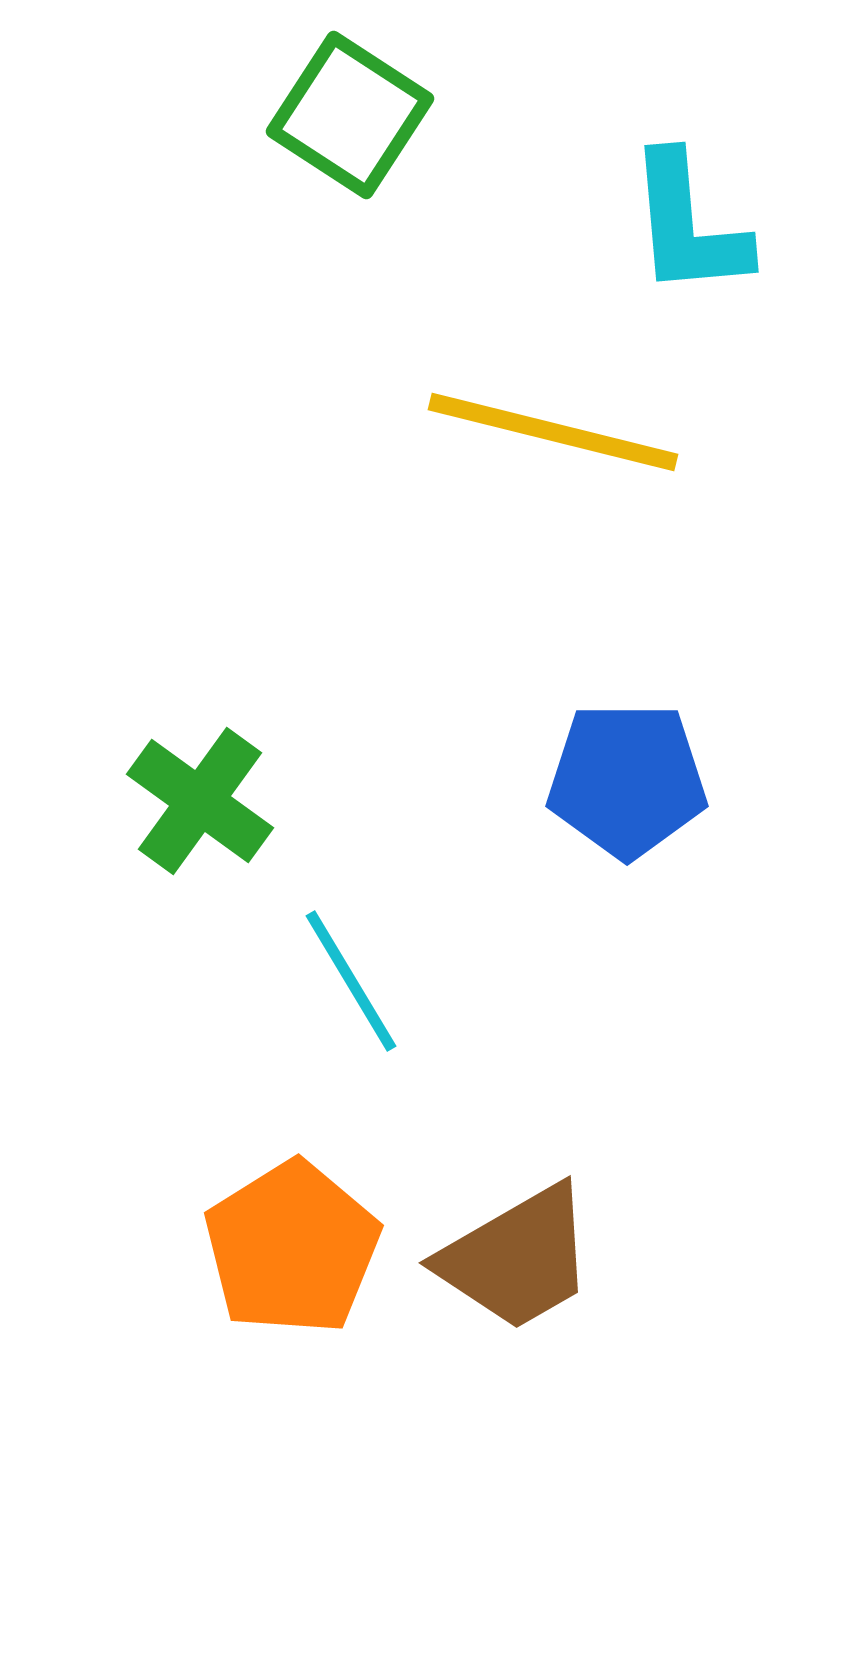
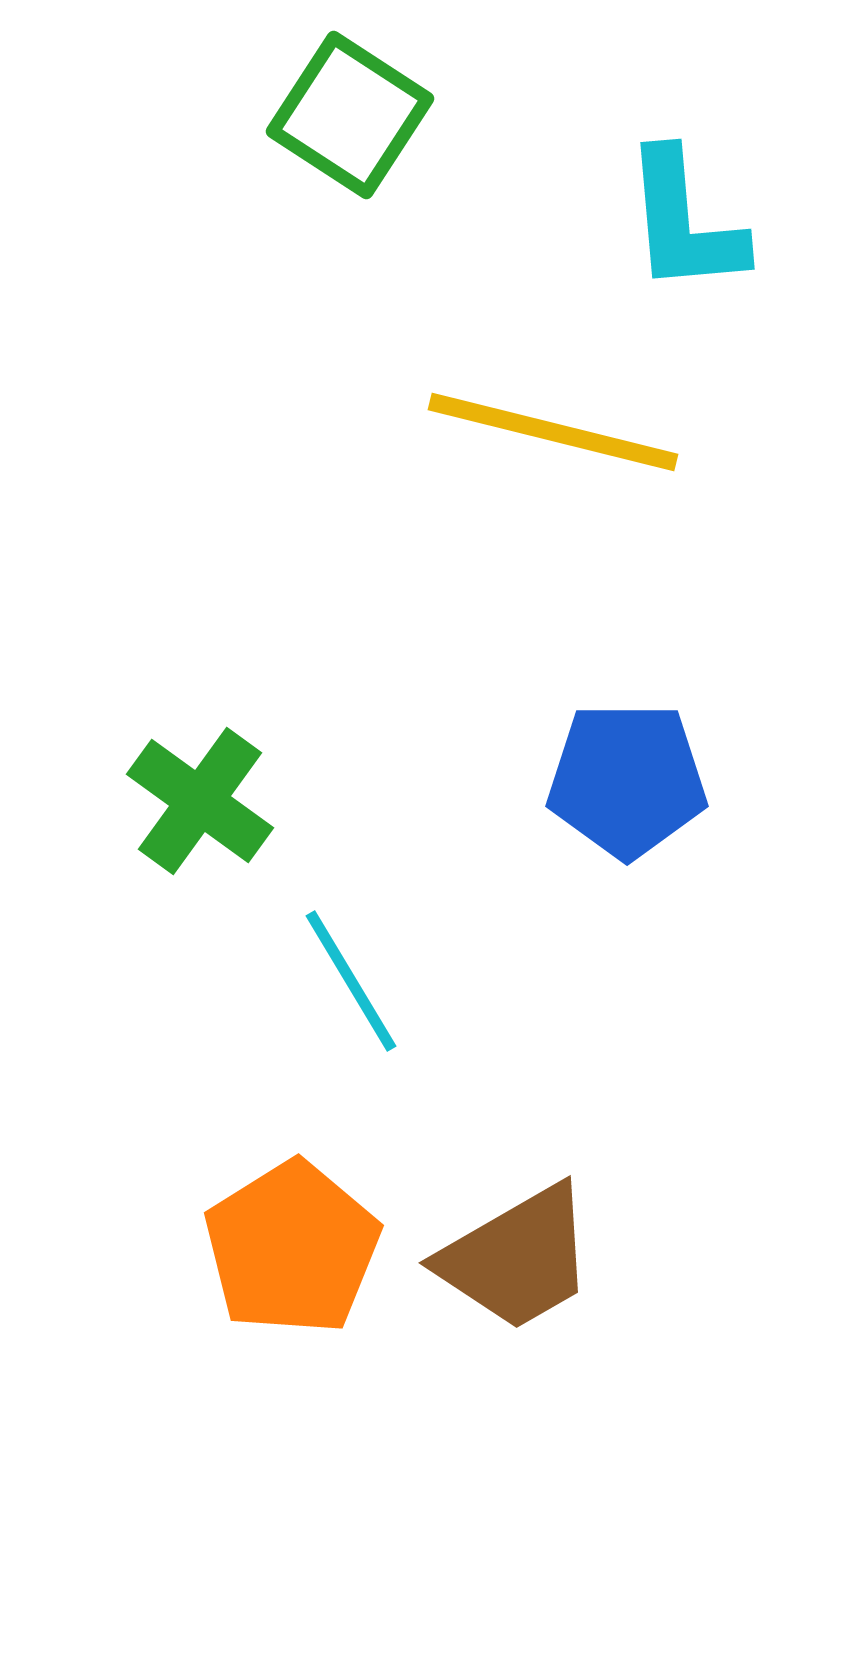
cyan L-shape: moved 4 px left, 3 px up
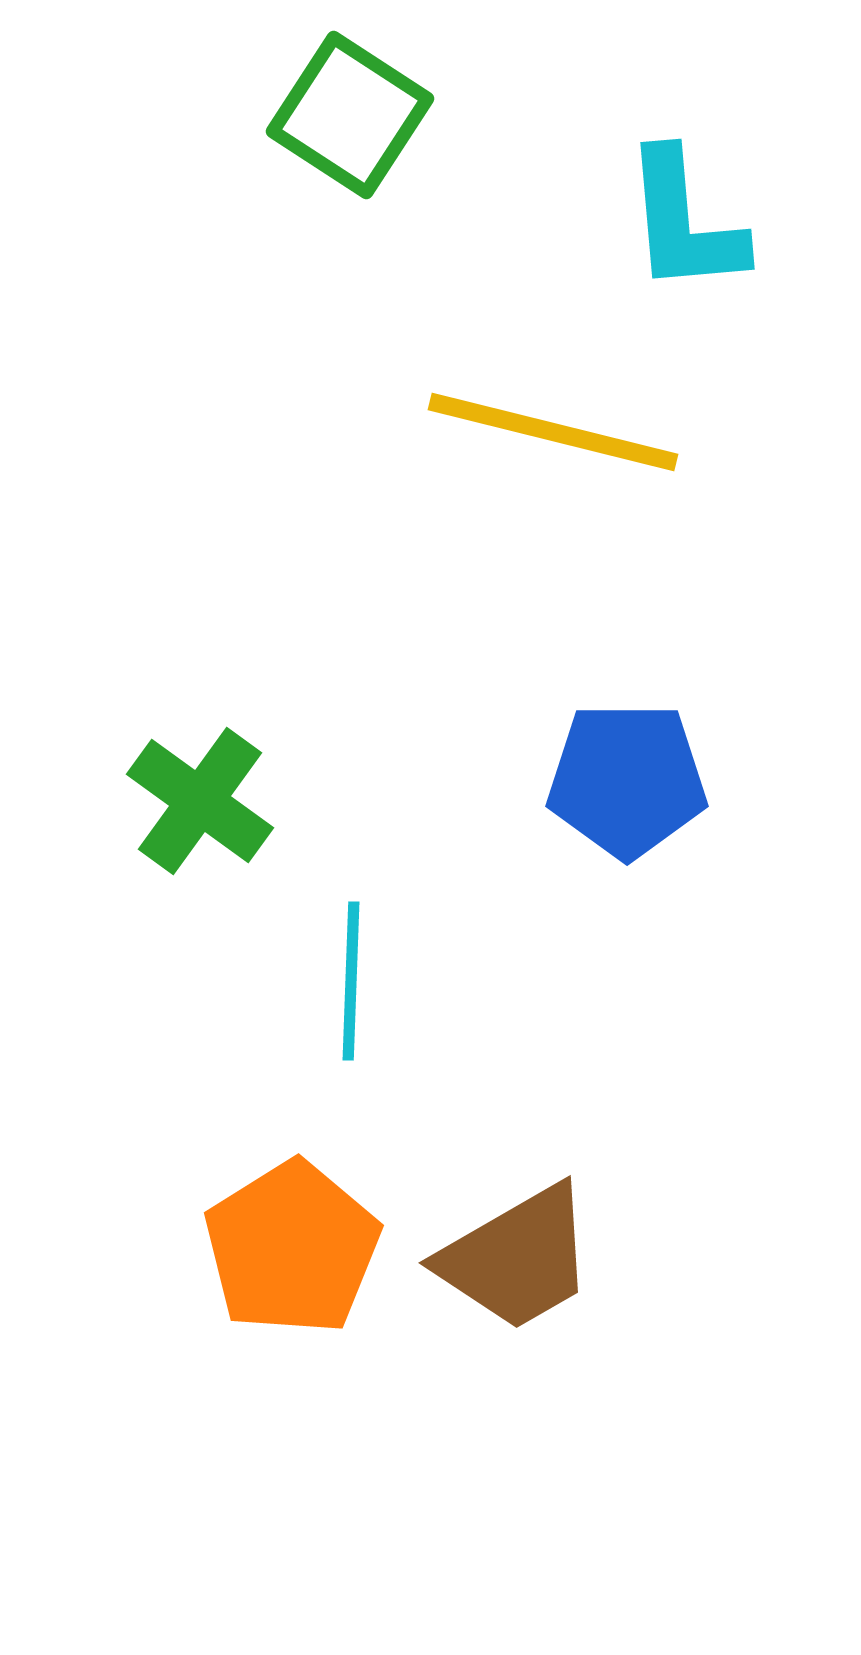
cyan line: rotated 33 degrees clockwise
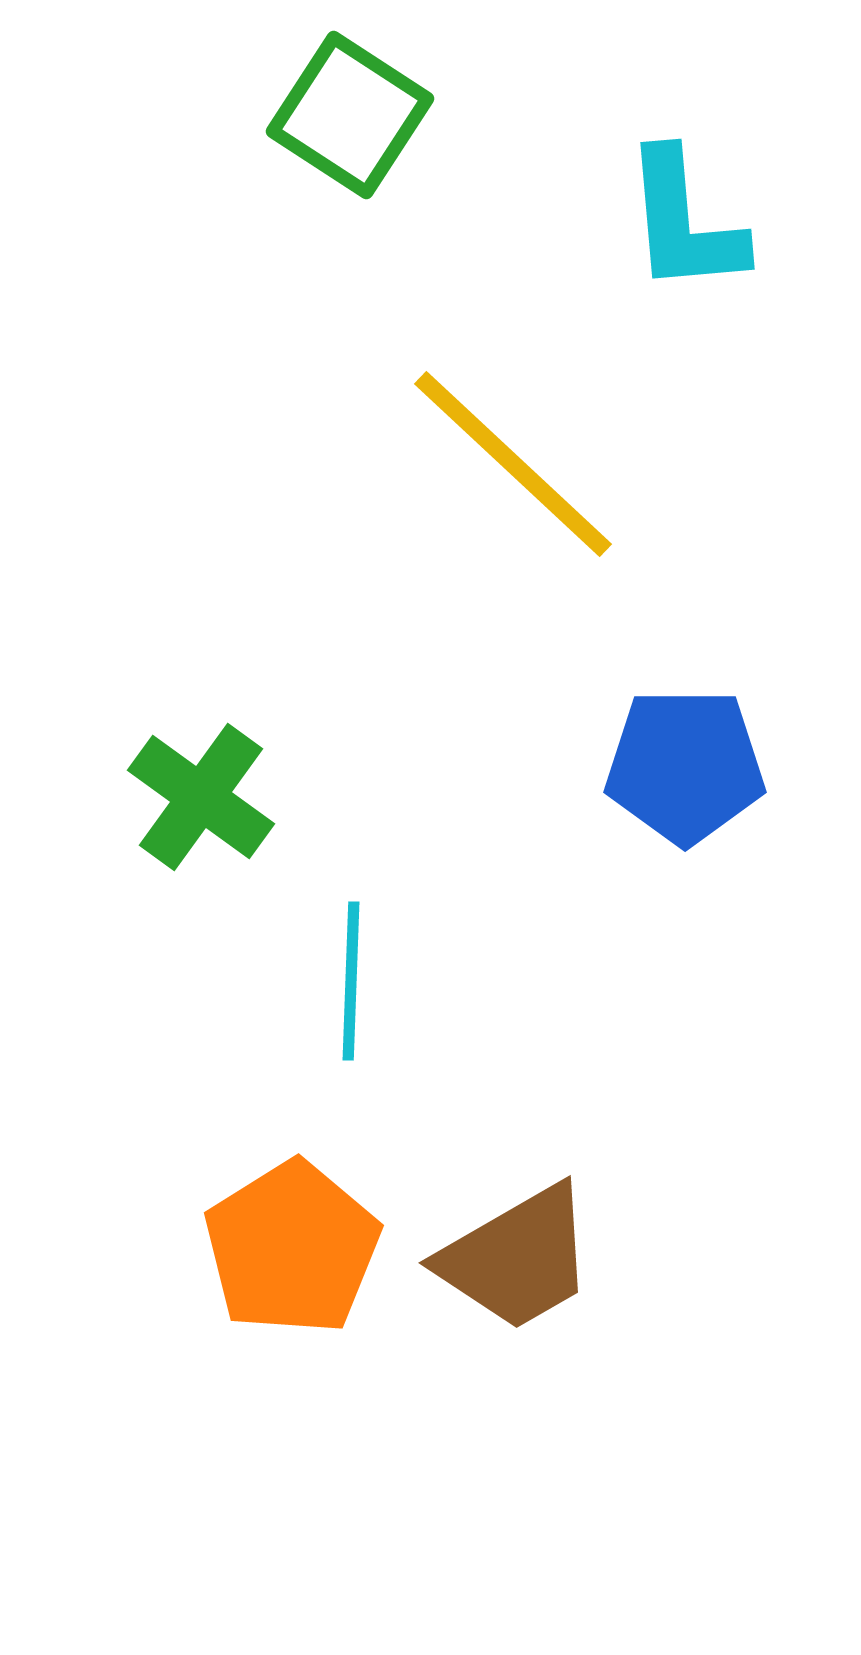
yellow line: moved 40 px left, 32 px down; rotated 29 degrees clockwise
blue pentagon: moved 58 px right, 14 px up
green cross: moved 1 px right, 4 px up
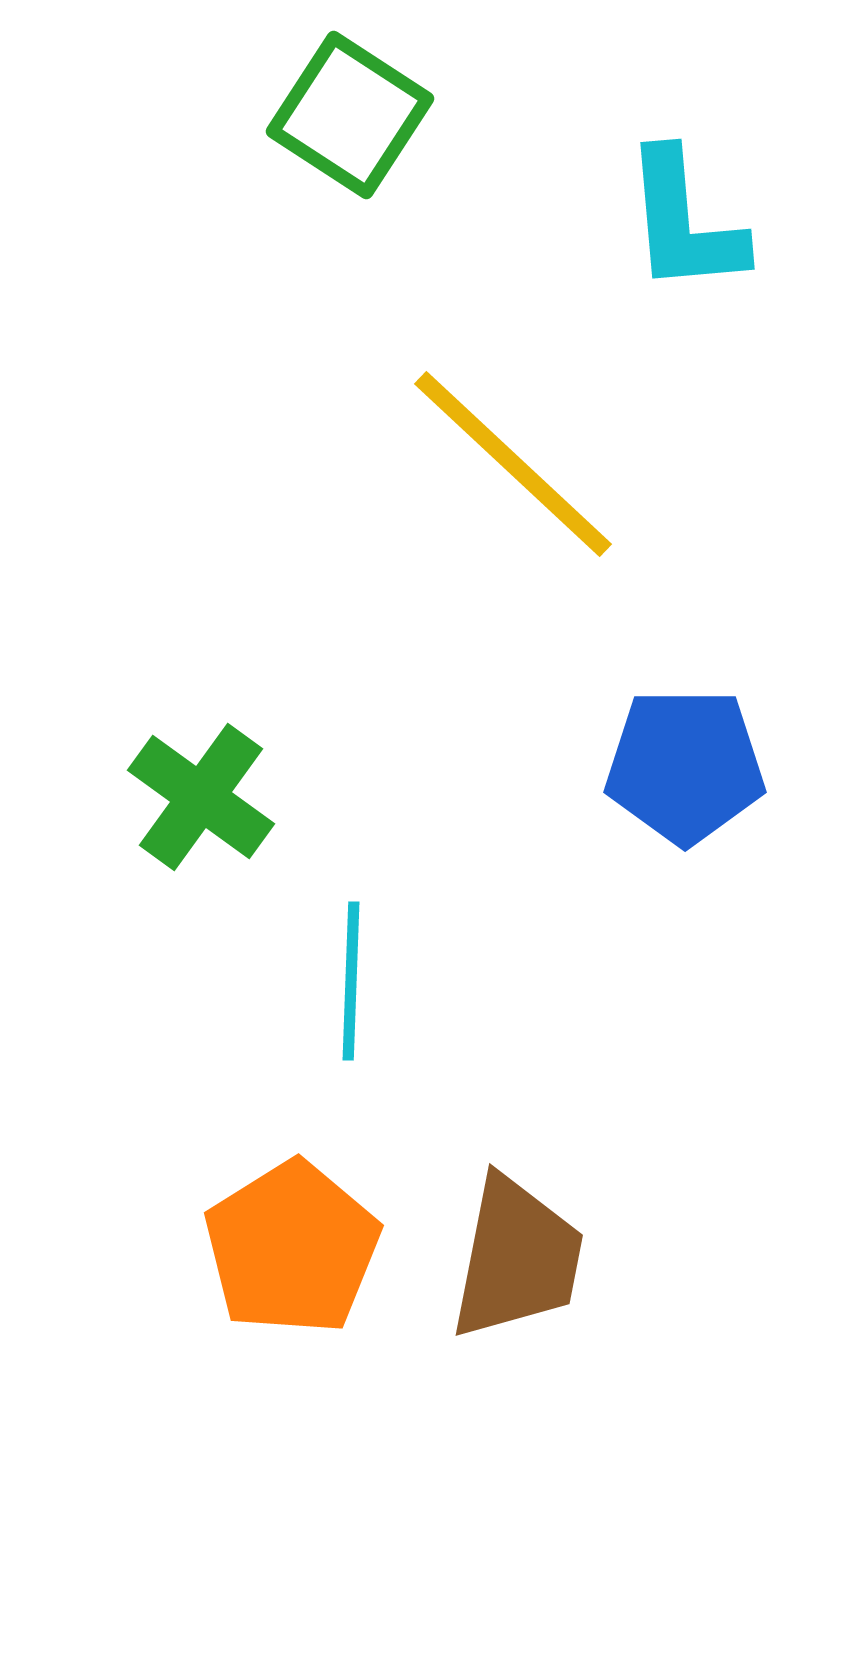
brown trapezoid: rotated 49 degrees counterclockwise
